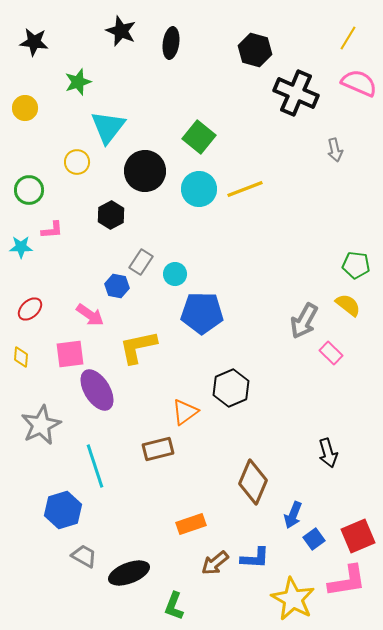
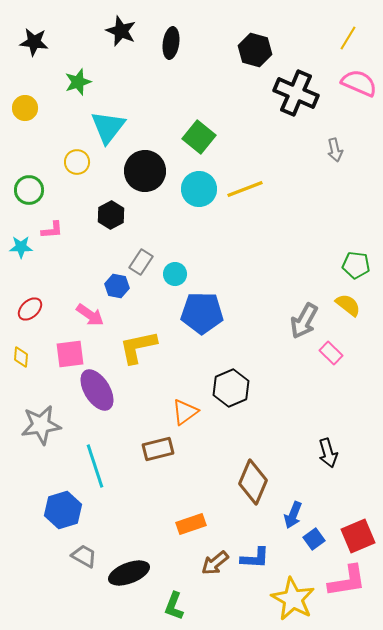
gray star at (41, 425): rotated 18 degrees clockwise
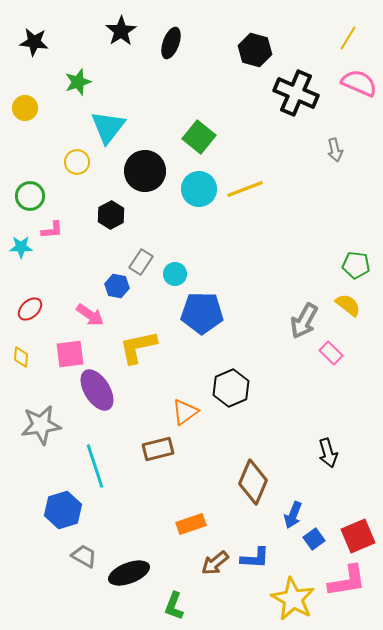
black star at (121, 31): rotated 16 degrees clockwise
black ellipse at (171, 43): rotated 12 degrees clockwise
green circle at (29, 190): moved 1 px right, 6 px down
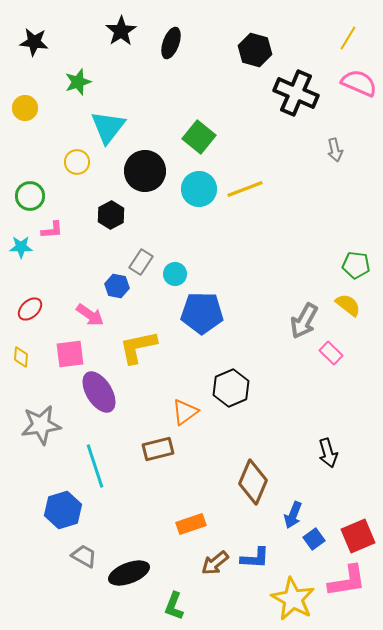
purple ellipse at (97, 390): moved 2 px right, 2 px down
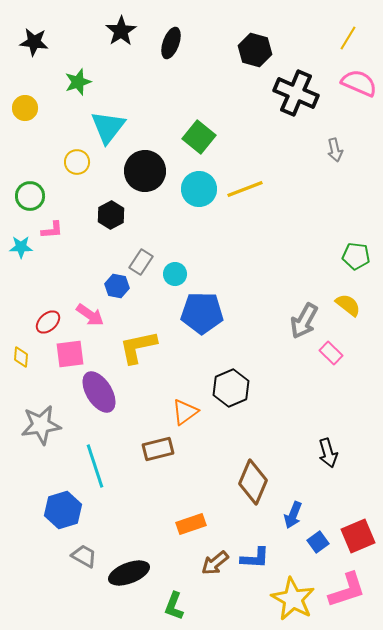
green pentagon at (356, 265): moved 9 px up
red ellipse at (30, 309): moved 18 px right, 13 px down
blue square at (314, 539): moved 4 px right, 3 px down
pink L-shape at (347, 581): moved 9 px down; rotated 9 degrees counterclockwise
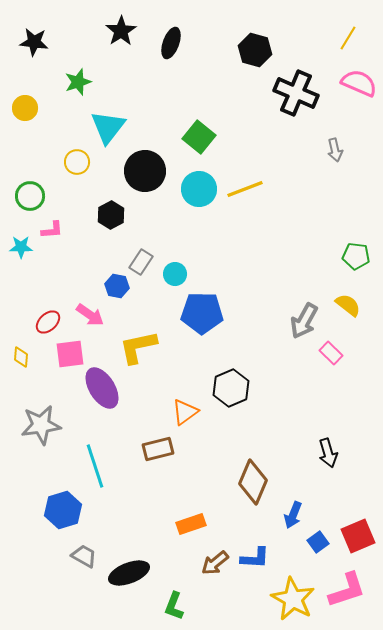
purple ellipse at (99, 392): moved 3 px right, 4 px up
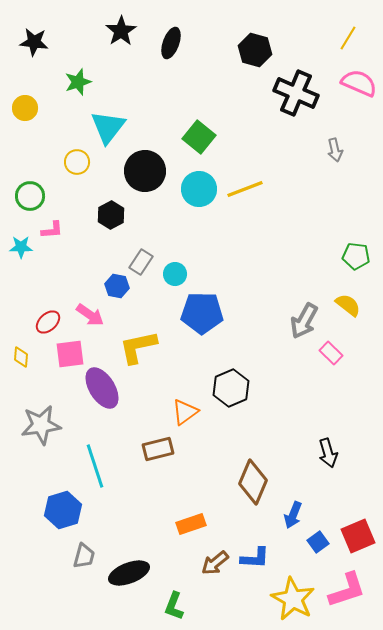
gray trapezoid at (84, 556): rotated 76 degrees clockwise
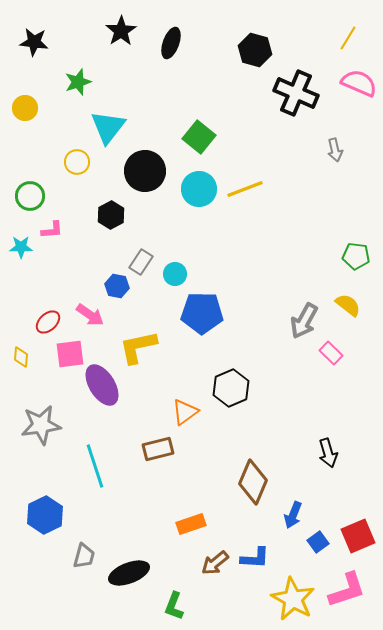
purple ellipse at (102, 388): moved 3 px up
blue hexagon at (63, 510): moved 18 px left, 5 px down; rotated 9 degrees counterclockwise
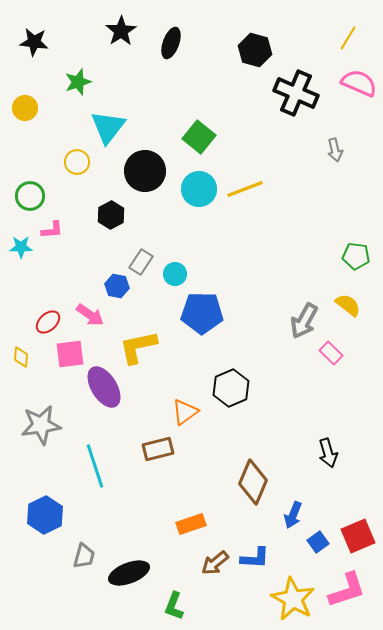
purple ellipse at (102, 385): moved 2 px right, 2 px down
